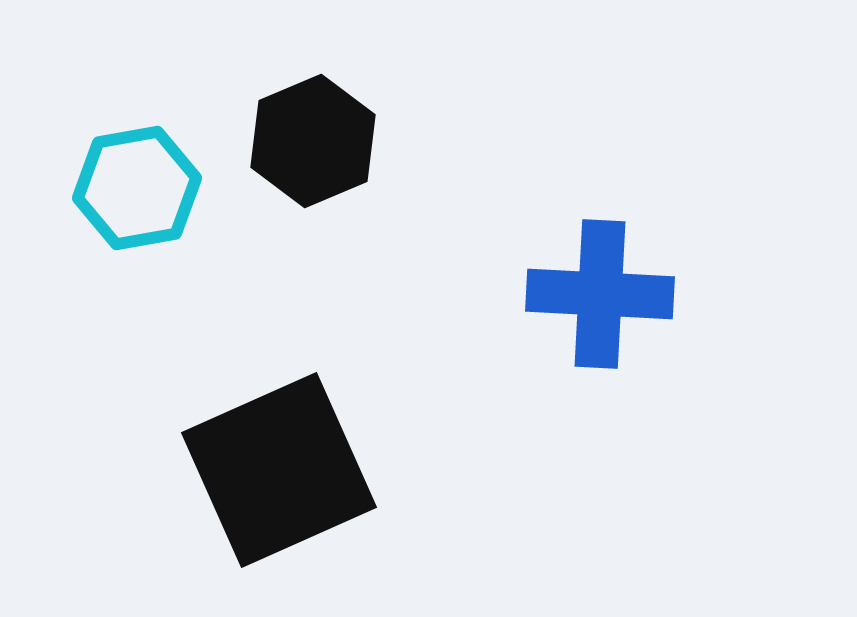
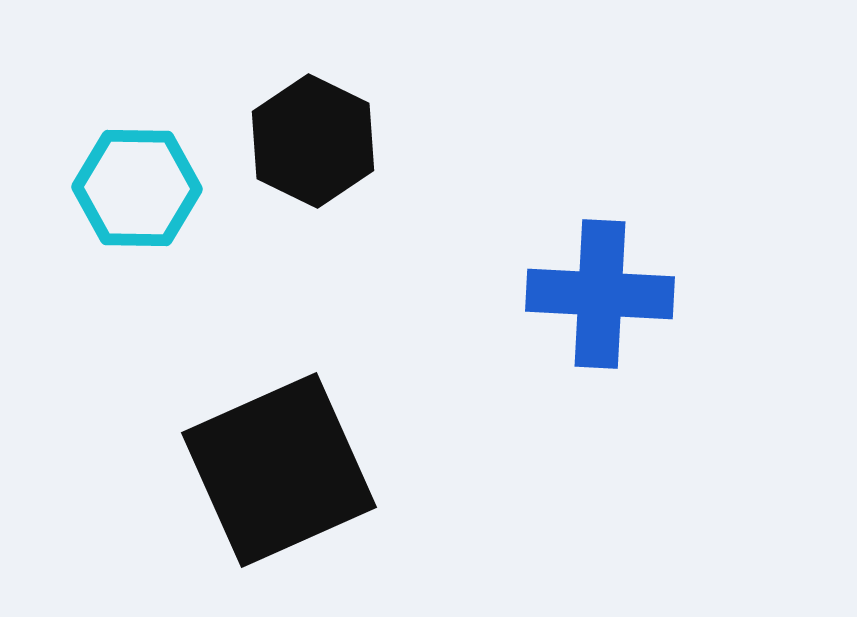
black hexagon: rotated 11 degrees counterclockwise
cyan hexagon: rotated 11 degrees clockwise
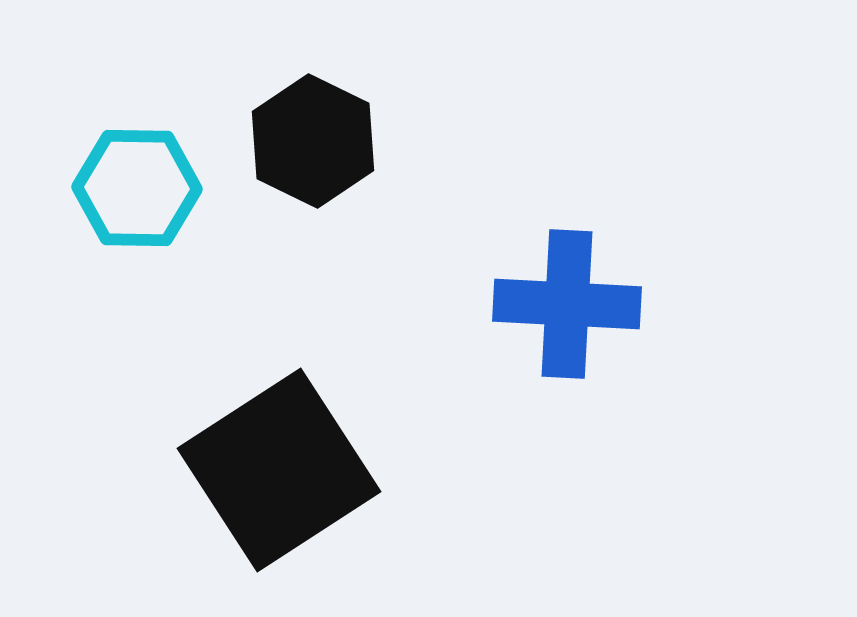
blue cross: moved 33 px left, 10 px down
black square: rotated 9 degrees counterclockwise
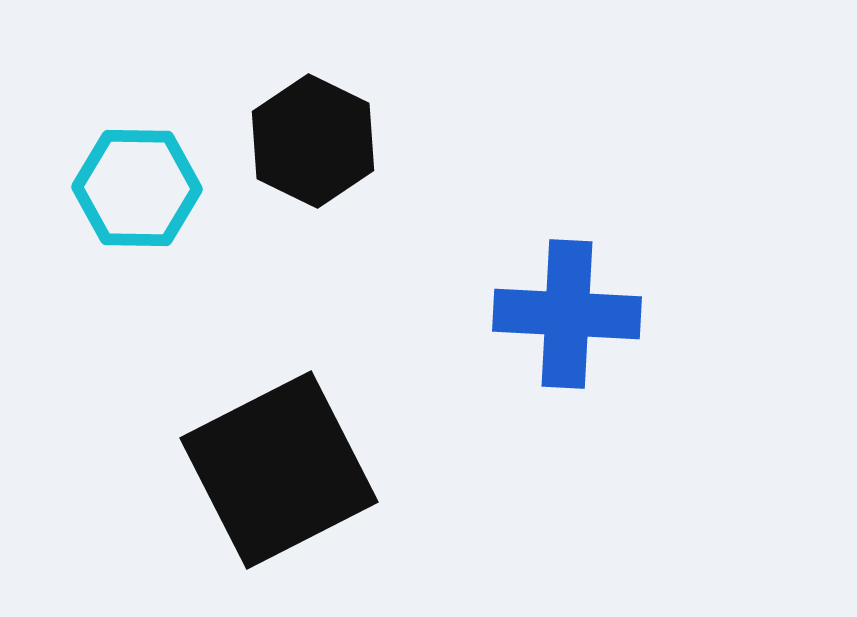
blue cross: moved 10 px down
black square: rotated 6 degrees clockwise
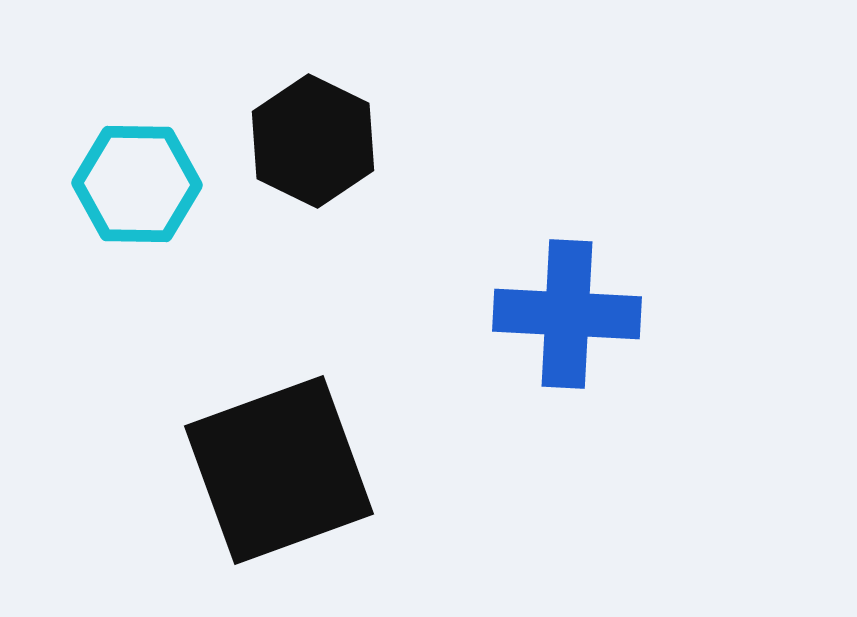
cyan hexagon: moved 4 px up
black square: rotated 7 degrees clockwise
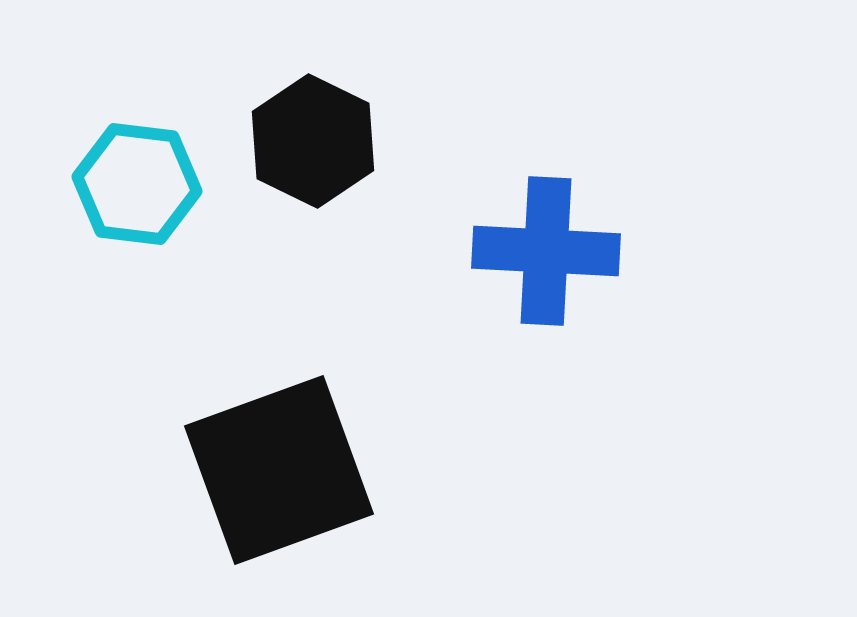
cyan hexagon: rotated 6 degrees clockwise
blue cross: moved 21 px left, 63 px up
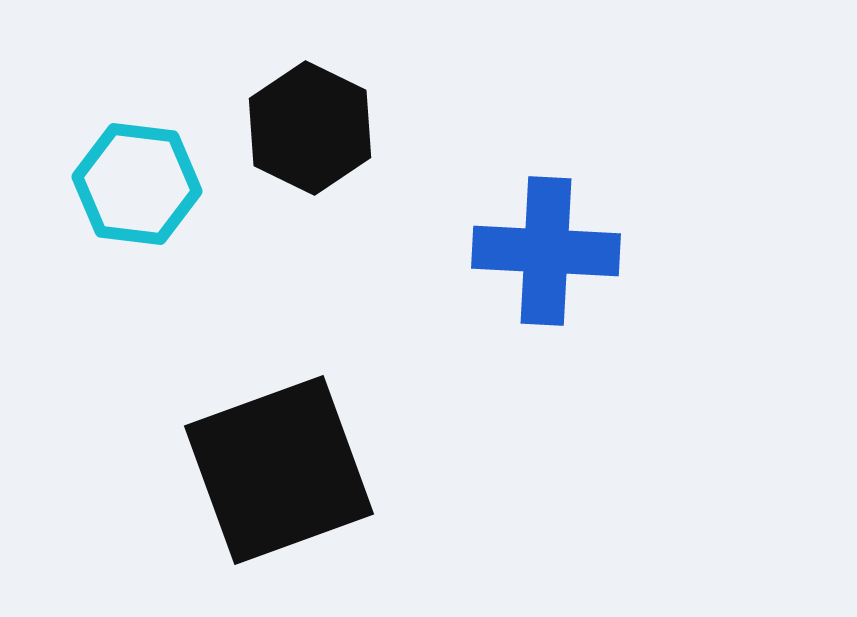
black hexagon: moved 3 px left, 13 px up
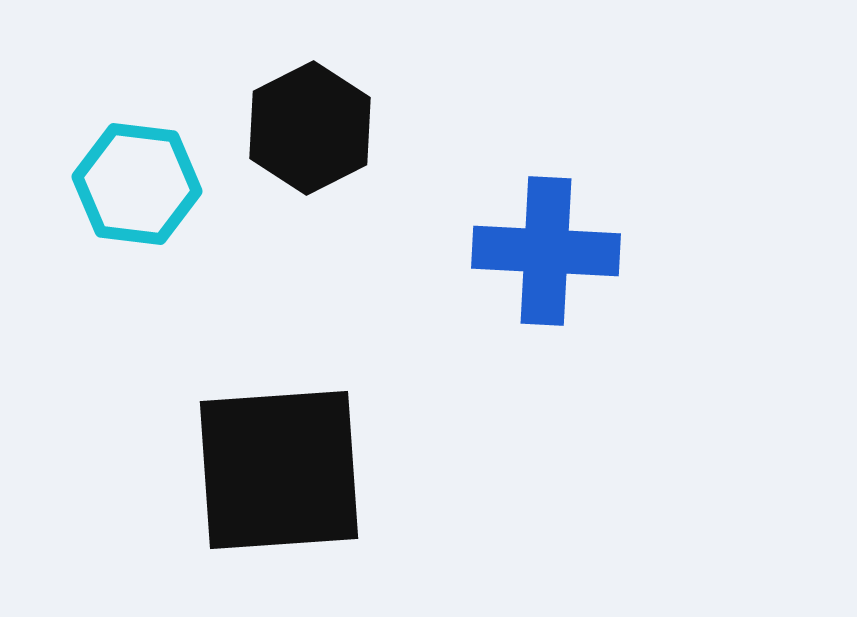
black hexagon: rotated 7 degrees clockwise
black square: rotated 16 degrees clockwise
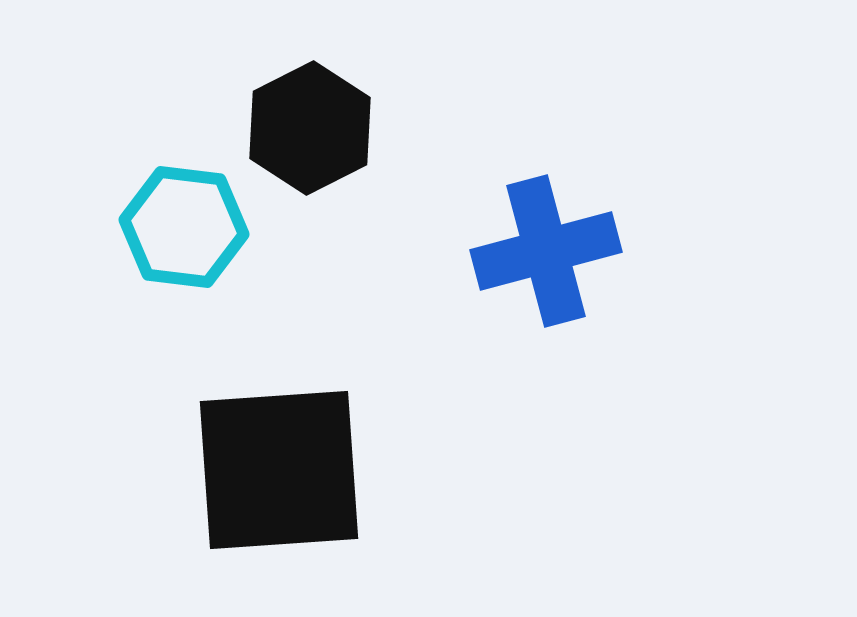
cyan hexagon: moved 47 px right, 43 px down
blue cross: rotated 18 degrees counterclockwise
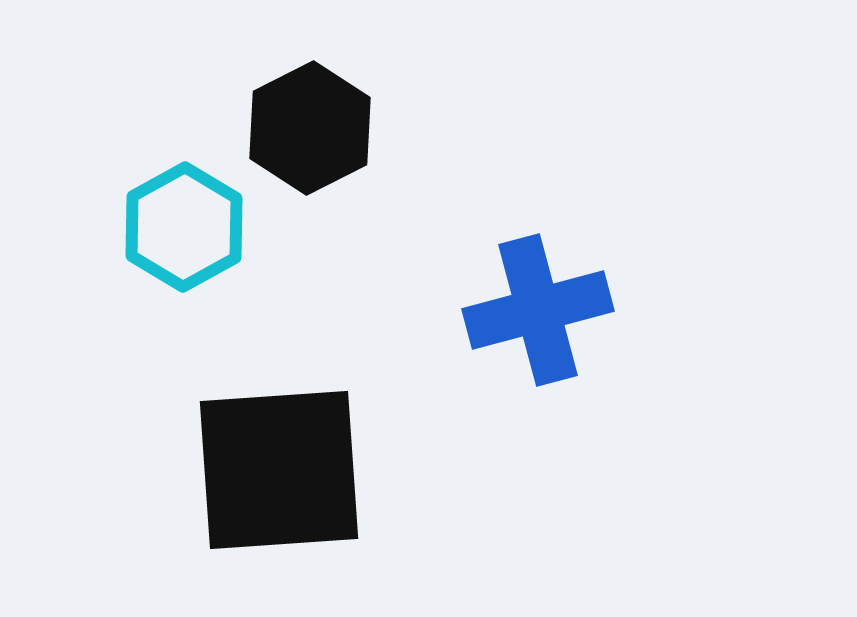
cyan hexagon: rotated 24 degrees clockwise
blue cross: moved 8 px left, 59 px down
